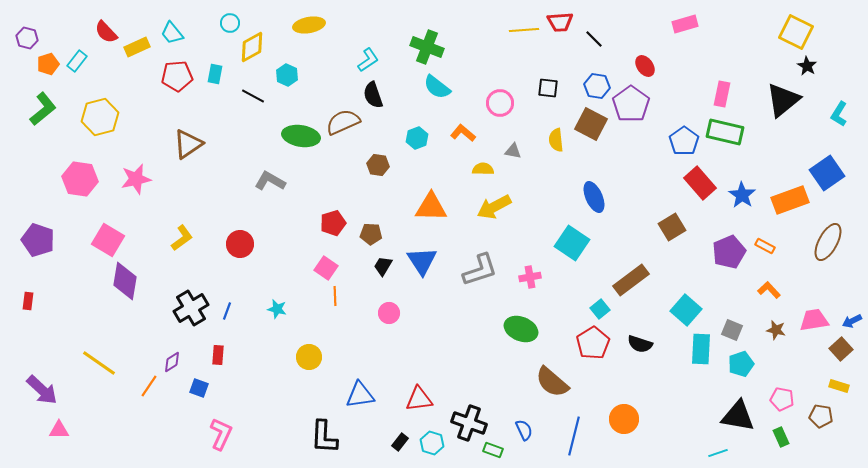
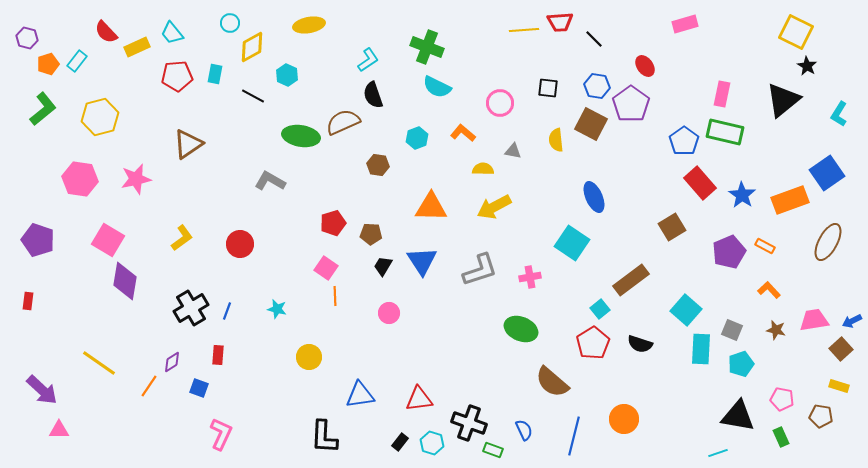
cyan semicircle at (437, 87): rotated 12 degrees counterclockwise
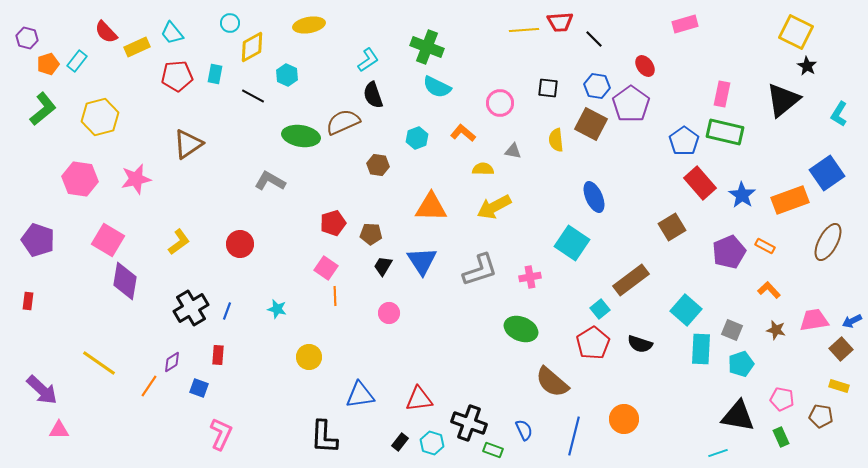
yellow L-shape at (182, 238): moved 3 px left, 4 px down
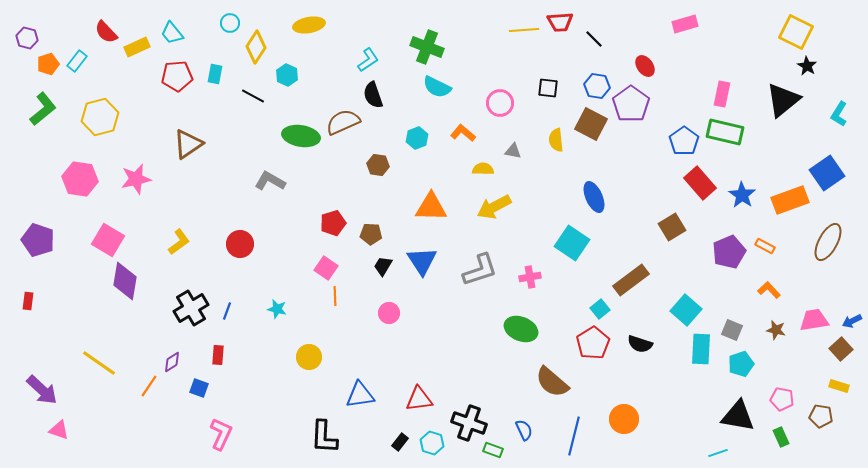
yellow diamond at (252, 47): moved 4 px right; rotated 28 degrees counterclockwise
pink triangle at (59, 430): rotated 20 degrees clockwise
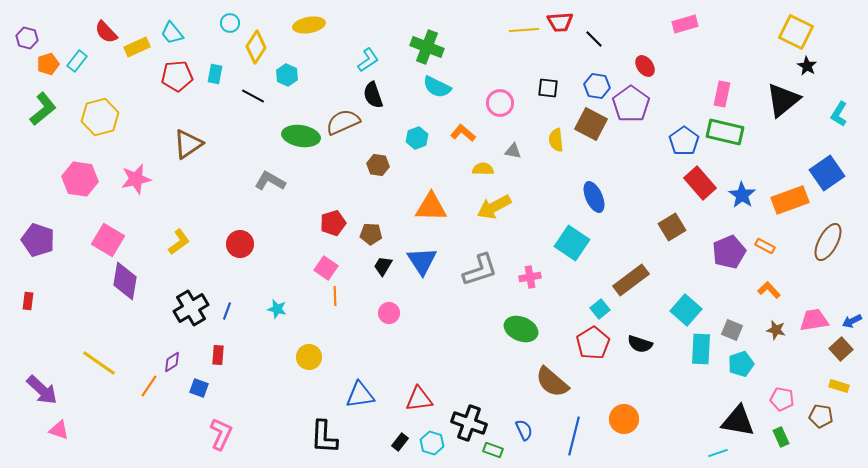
black triangle at (738, 416): moved 5 px down
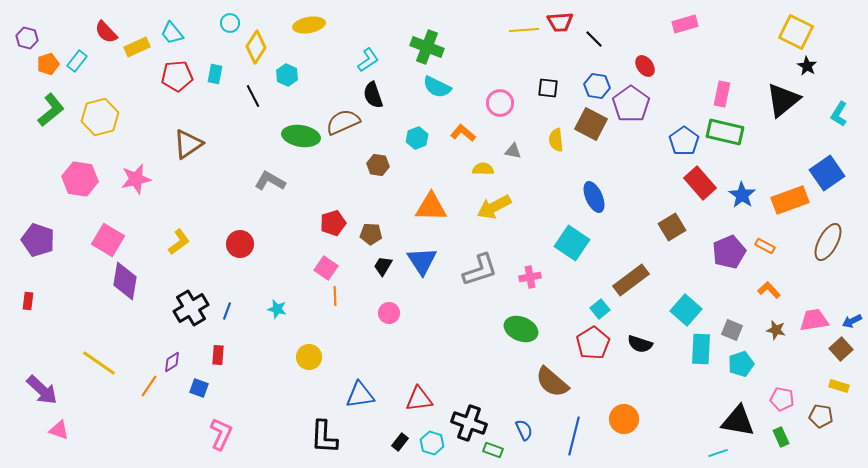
black line at (253, 96): rotated 35 degrees clockwise
green L-shape at (43, 109): moved 8 px right, 1 px down
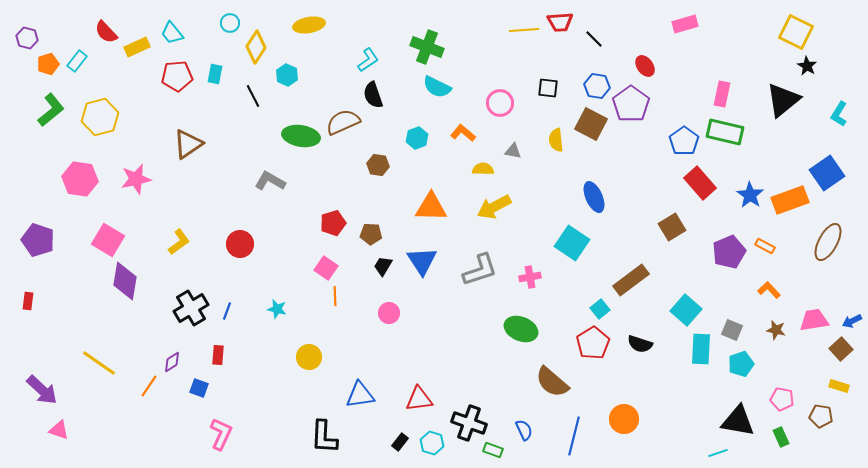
blue star at (742, 195): moved 8 px right
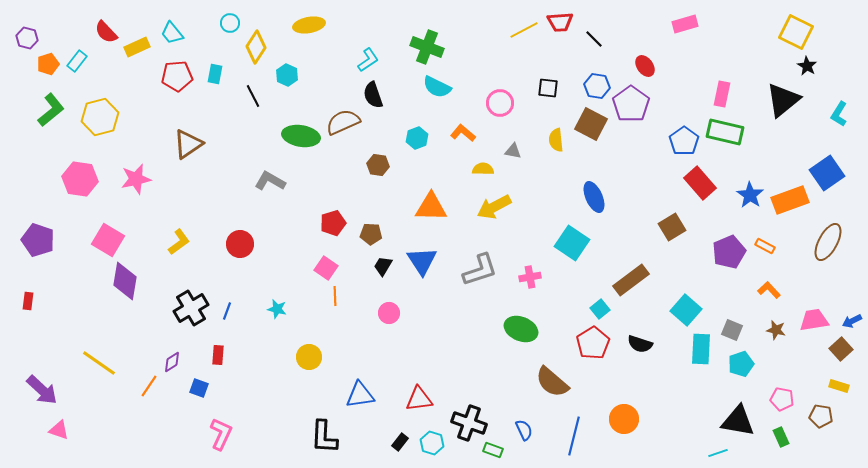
yellow line at (524, 30): rotated 24 degrees counterclockwise
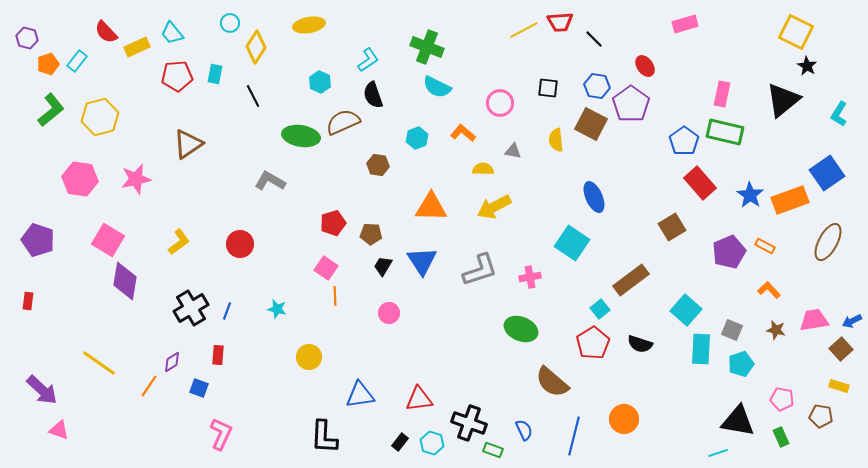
cyan hexagon at (287, 75): moved 33 px right, 7 px down
